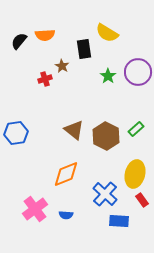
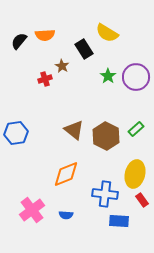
black rectangle: rotated 24 degrees counterclockwise
purple circle: moved 2 px left, 5 px down
blue cross: rotated 35 degrees counterclockwise
pink cross: moved 3 px left, 1 px down
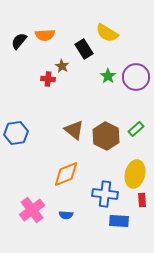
red cross: moved 3 px right; rotated 24 degrees clockwise
red rectangle: rotated 32 degrees clockwise
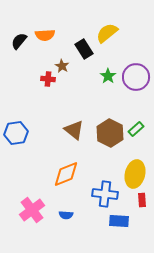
yellow semicircle: rotated 110 degrees clockwise
brown hexagon: moved 4 px right, 3 px up
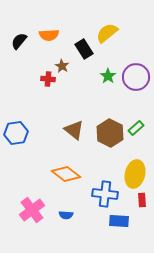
orange semicircle: moved 4 px right
green rectangle: moved 1 px up
orange diamond: rotated 60 degrees clockwise
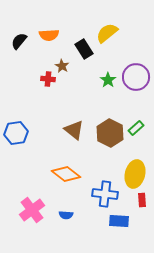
green star: moved 4 px down
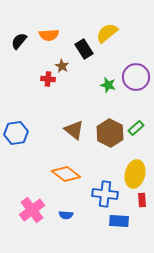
green star: moved 5 px down; rotated 21 degrees counterclockwise
